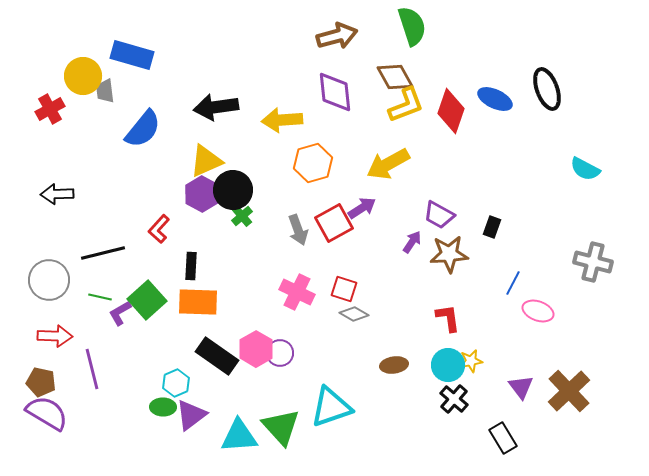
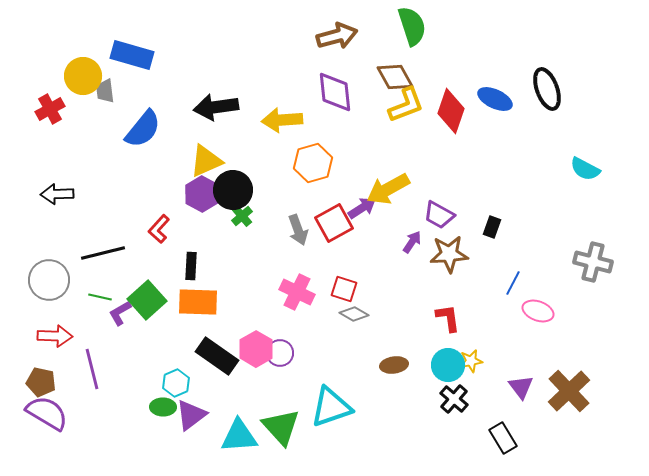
yellow arrow at (388, 164): moved 25 px down
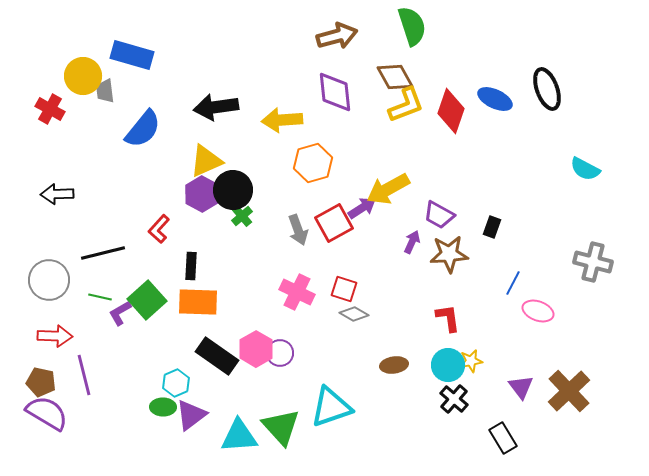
red cross at (50, 109): rotated 32 degrees counterclockwise
purple arrow at (412, 242): rotated 10 degrees counterclockwise
purple line at (92, 369): moved 8 px left, 6 px down
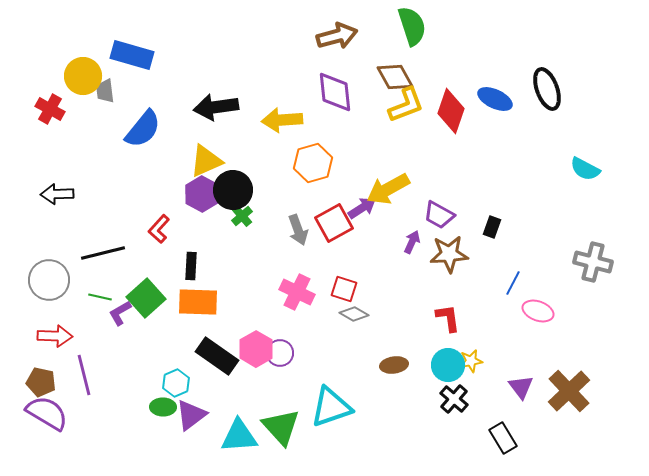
green square at (147, 300): moved 1 px left, 2 px up
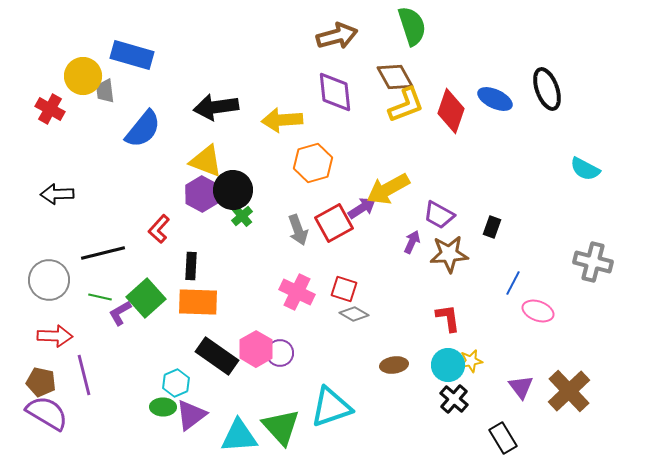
yellow triangle at (206, 161): rotated 45 degrees clockwise
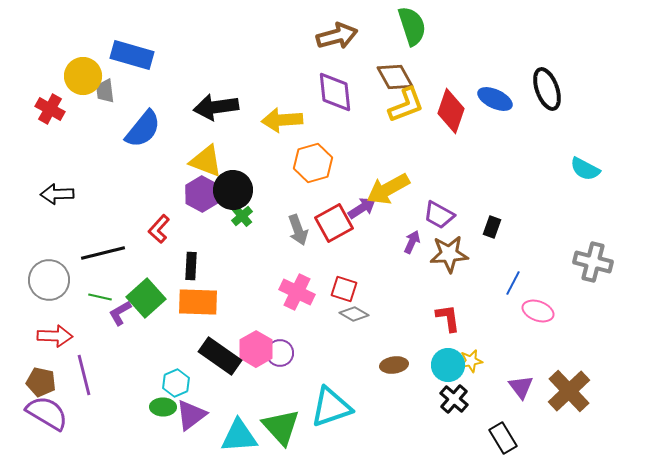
black rectangle at (217, 356): moved 3 px right
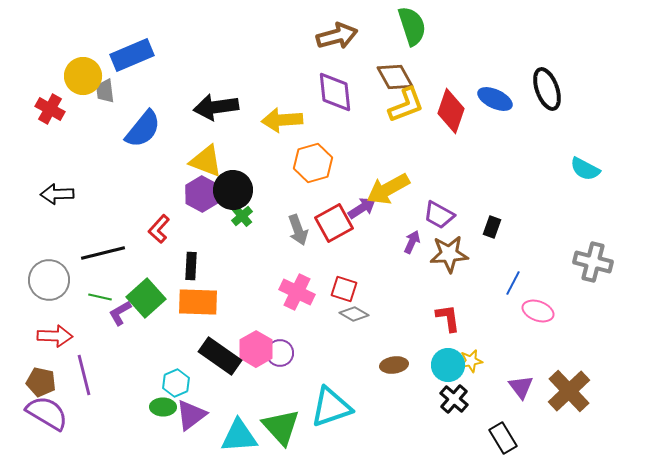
blue rectangle at (132, 55): rotated 39 degrees counterclockwise
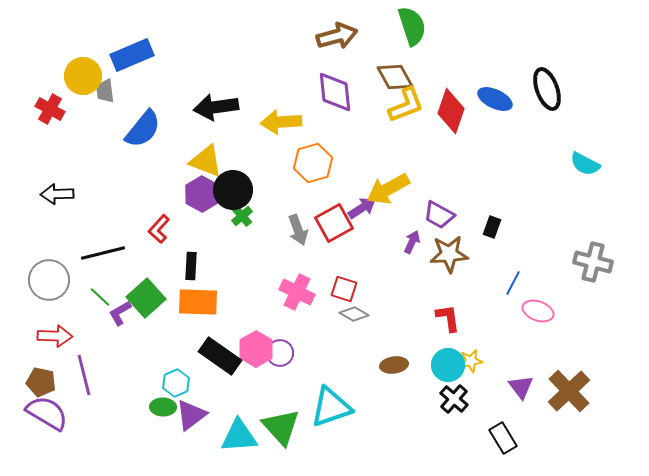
yellow arrow at (282, 120): moved 1 px left, 2 px down
cyan semicircle at (585, 169): moved 5 px up
green line at (100, 297): rotated 30 degrees clockwise
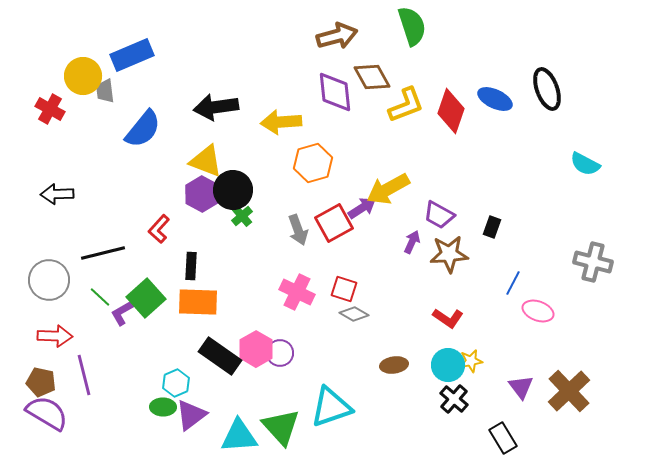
brown diamond at (395, 77): moved 23 px left
purple L-shape at (120, 313): moved 2 px right
red L-shape at (448, 318): rotated 132 degrees clockwise
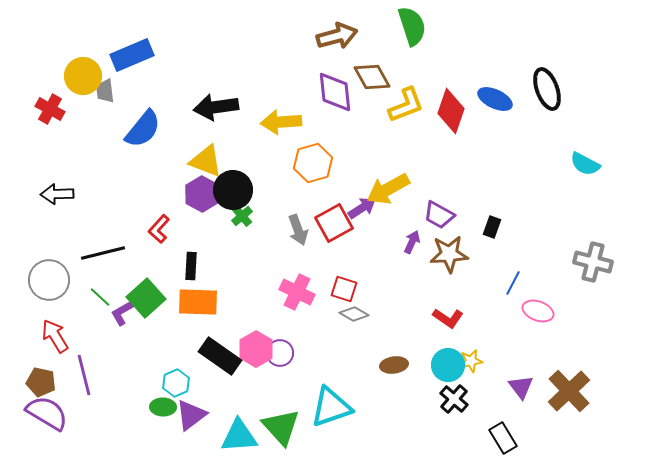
red arrow at (55, 336): rotated 124 degrees counterclockwise
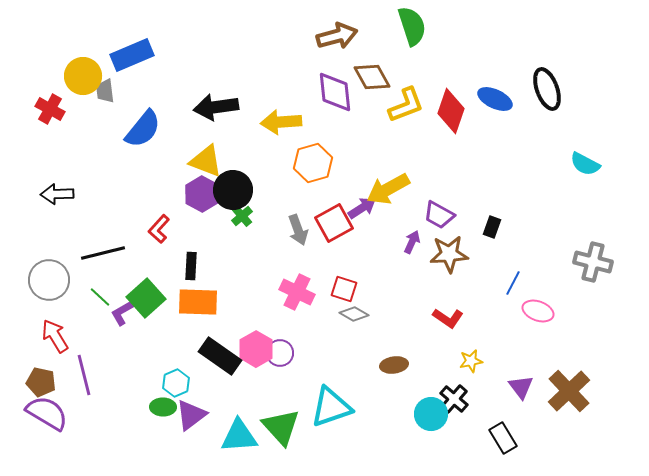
cyan circle at (448, 365): moved 17 px left, 49 px down
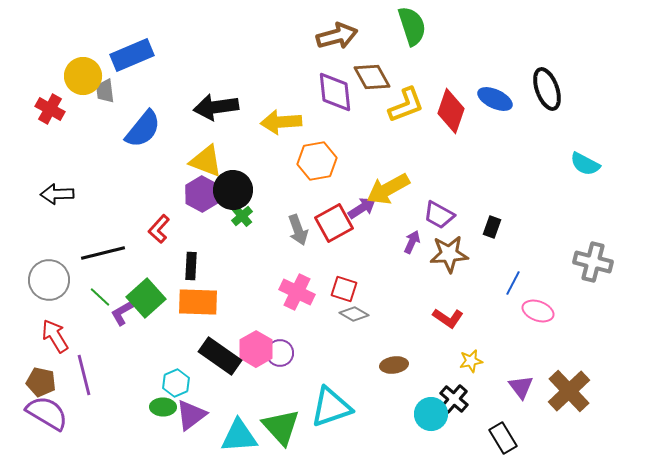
orange hexagon at (313, 163): moved 4 px right, 2 px up; rotated 6 degrees clockwise
